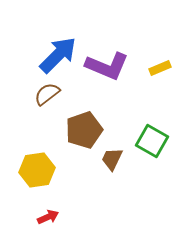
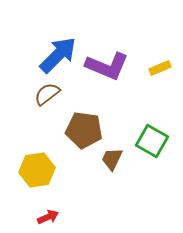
brown pentagon: rotated 27 degrees clockwise
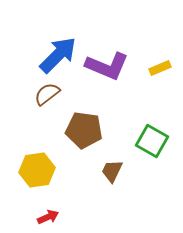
brown trapezoid: moved 12 px down
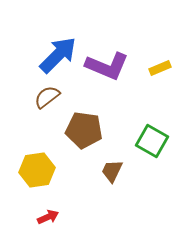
brown semicircle: moved 3 px down
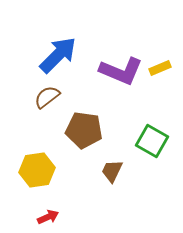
purple L-shape: moved 14 px right, 5 px down
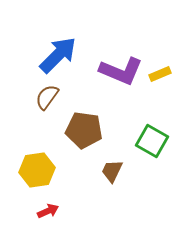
yellow rectangle: moved 6 px down
brown semicircle: rotated 16 degrees counterclockwise
red arrow: moved 6 px up
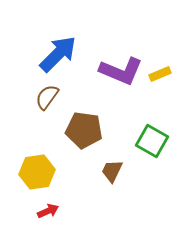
blue arrow: moved 1 px up
yellow hexagon: moved 2 px down
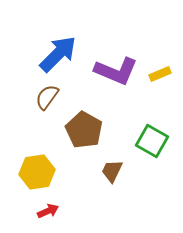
purple L-shape: moved 5 px left
brown pentagon: rotated 21 degrees clockwise
